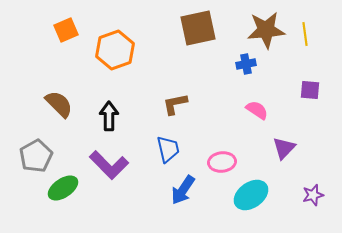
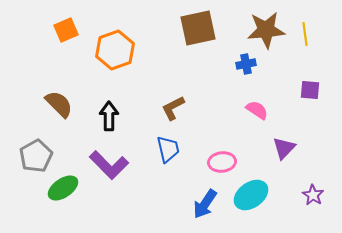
brown L-shape: moved 2 px left, 4 px down; rotated 16 degrees counterclockwise
blue arrow: moved 22 px right, 14 px down
purple star: rotated 25 degrees counterclockwise
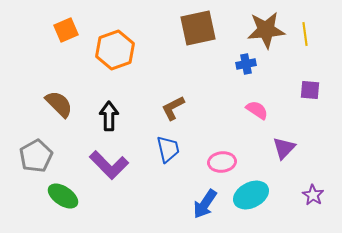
green ellipse: moved 8 px down; rotated 68 degrees clockwise
cyan ellipse: rotated 8 degrees clockwise
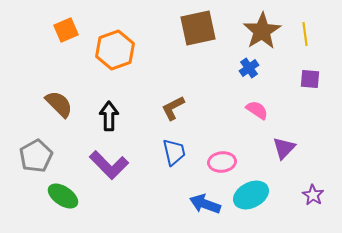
brown star: moved 4 px left, 1 px down; rotated 27 degrees counterclockwise
blue cross: moved 3 px right, 4 px down; rotated 24 degrees counterclockwise
purple square: moved 11 px up
blue trapezoid: moved 6 px right, 3 px down
blue arrow: rotated 76 degrees clockwise
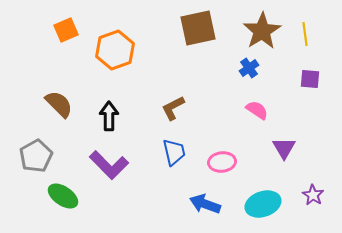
purple triangle: rotated 15 degrees counterclockwise
cyan ellipse: moved 12 px right, 9 px down; rotated 8 degrees clockwise
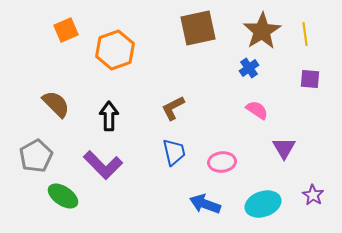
brown semicircle: moved 3 px left
purple L-shape: moved 6 px left
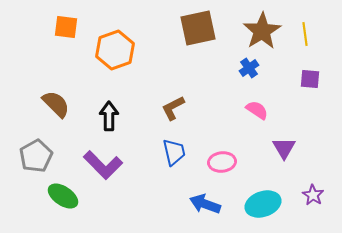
orange square: moved 3 px up; rotated 30 degrees clockwise
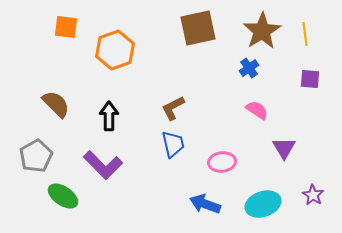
blue trapezoid: moved 1 px left, 8 px up
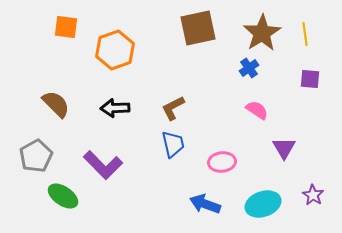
brown star: moved 2 px down
black arrow: moved 6 px right, 8 px up; rotated 92 degrees counterclockwise
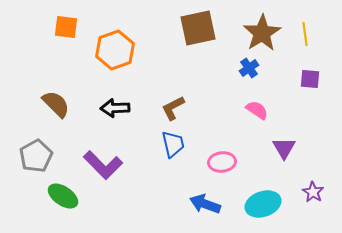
purple star: moved 3 px up
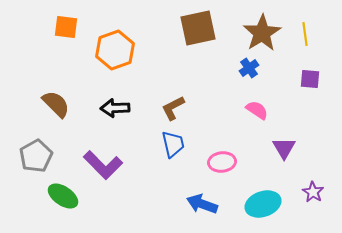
blue arrow: moved 3 px left
